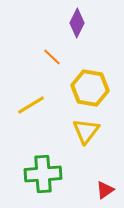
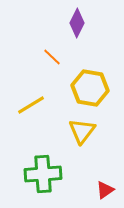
yellow triangle: moved 4 px left
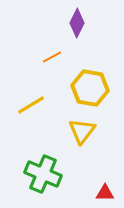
orange line: rotated 72 degrees counterclockwise
green cross: rotated 27 degrees clockwise
red triangle: moved 3 px down; rotated 36 degrees clockwise
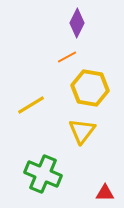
orange line: moved 15 px right
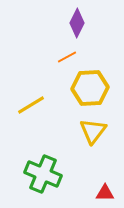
yellow hexagon: rotated 12 degrees counterclockwise
yellow triangle: moved 11 px right
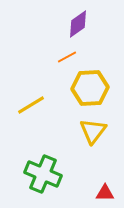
purple diamond: moved 1 px right, 1 px down; rotated 28 degrees clockwise
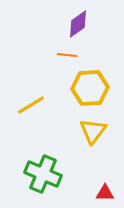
orange line: moved 2 px up; rotated 36 degrees clockwise
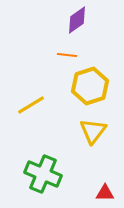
purple diamond: moved 1 px left, 4 px up
yellow hexagon: moved 2 px up; rotated 15 degrees counterclockwise
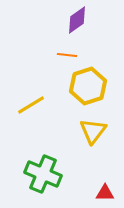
yellow hexagon: moved 2 px left
